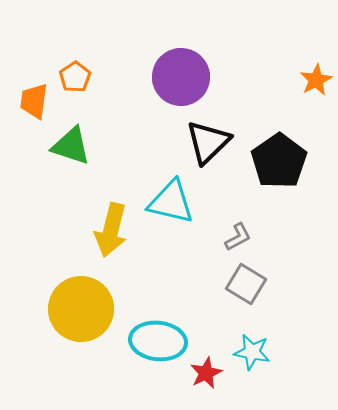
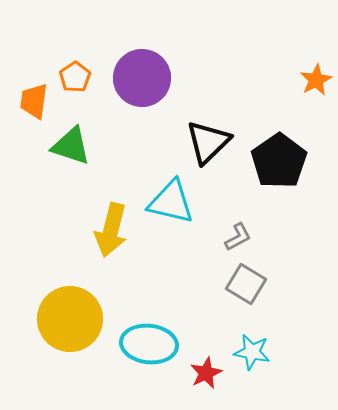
purple circle: moved 39 px left, 1 px down
yellow circle: moved 11 px left, 10 px down
cyan ellipse: moved 9 px left, 3 px down
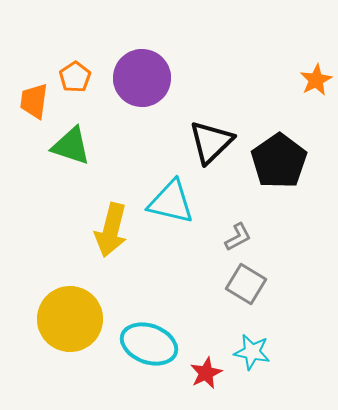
black triangle: moved 3 px right
cyan ellipse: rotated 14 degrees clockwise
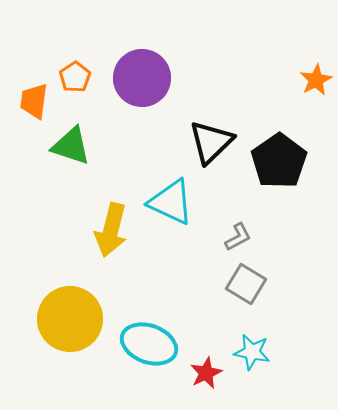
cyan triangle: rotated 12 degrees clockwise
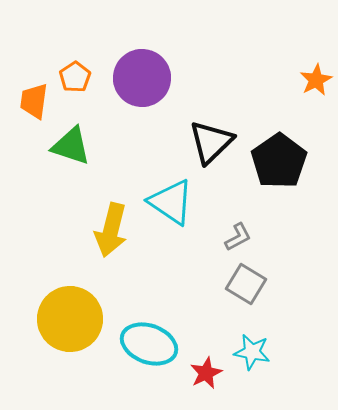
cyan triangle: rotated 9 degrees clockwise
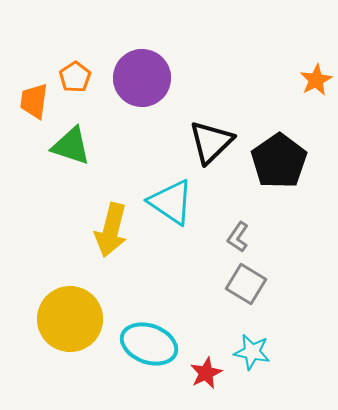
gray L-shape: rotated 152 degrees clockwise
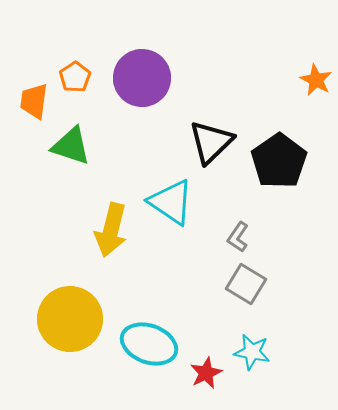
orange star: rotated 16 degrees counterclockwise
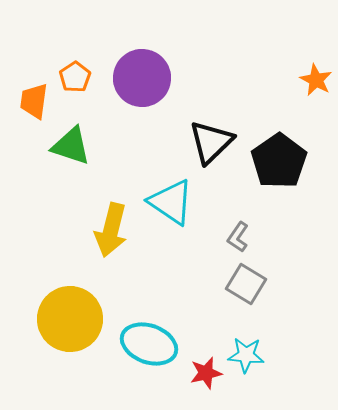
cyan star: moved 6 px left, 3 px down; rotated 6 degrees counterclockwise
red star: rotated 12 degrees clockwise
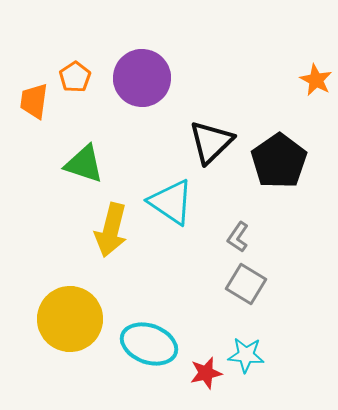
green triangle: moved 13 px right, 18 px down
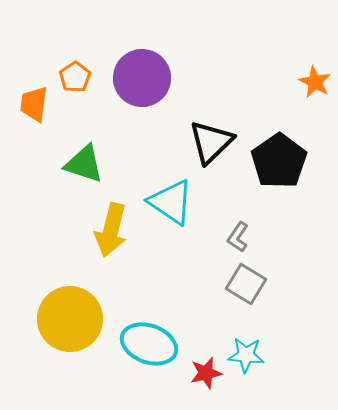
orange star: moved 1 px left, 2 px down
orange trapezoid: moved 3 px down
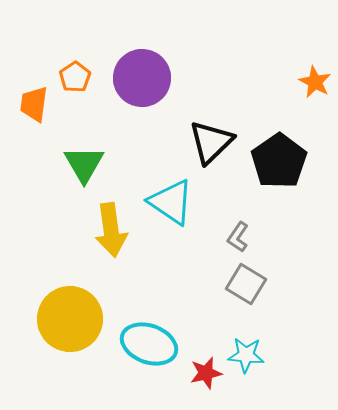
green triangle: rotated 42 degrees clockwise
yellow arrow: rotated 22 degrees counterclockwise
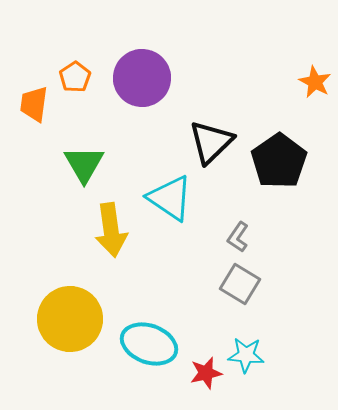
cyan triangle: moved 1 px left, 4 px up
gray square: moved 6 px left
